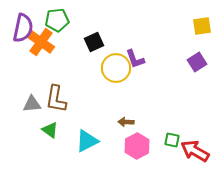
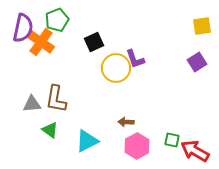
green pentagon: rotated 15 degrees counterclockwise
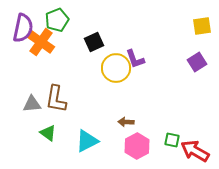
green triangle: moved 2 px left, 3 px down
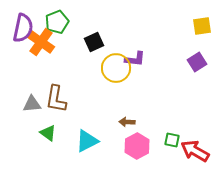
green pentagon: moved 2 px down
purple L-shape: rotated 65 degrees counterclockwise
brown arrow: moved 1 px right
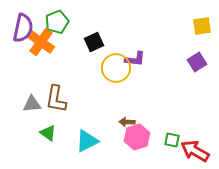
pink hexagon: moved 9 px up; rotated 10 degrees clockwise
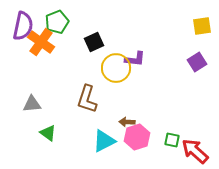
purple semicircle: moved 2 px up
brown L-shape: moved 31 px right; rotated 8 degrees clockwise
cyan triangle: moved 17 px right
red arrow: rotated 12 degrees clockwise
